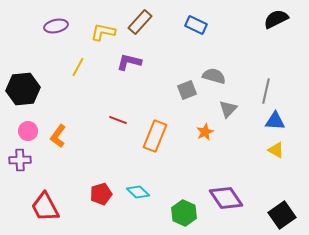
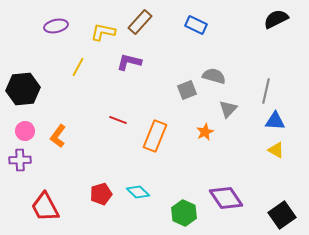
pink circle: moved 3 px left
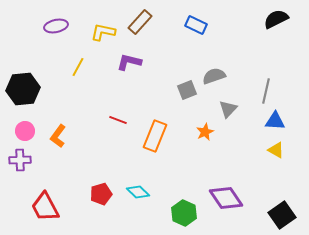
gray semicircle: rotated 35 degrees counterclockwise
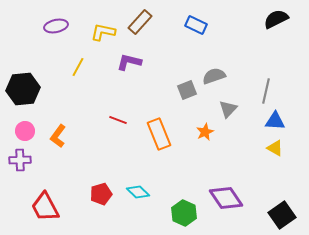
orange rectangle: moved 4 px right, 2 px up; rotated 44 degrees counterclockwise
yellow triangle: moved 1 px left, 2 px up
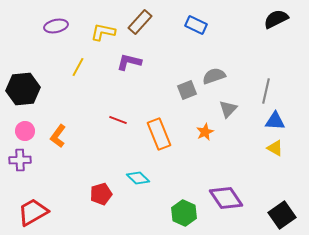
cyan diamond: moved 14 px up
red trapezoid: moved 12 px left, 5 px down; rotated 88 degrees clockwise
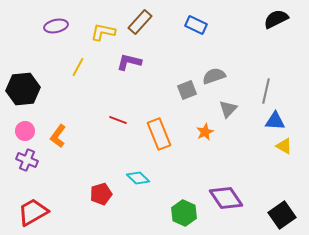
yellow triangle: moved 9 px right, 2 px up
purple cross: moved 7 px right; rotated 25 degrees clockwise
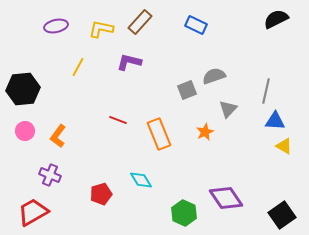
yellow L-shape: moved 2 px left, 3 px up
purple cross: moved 23 px right, 15 px down
cyan diamond: moved 3 px right, 2 px down; rotated 15 degrees clockwise
